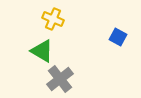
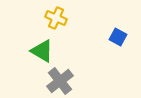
yellow cross: moved 3 px right, 1 px up
gray cross: moved 2 px down
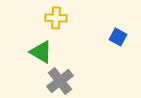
yellow cross: rotated 20 degrees counterclockwise
green triangle: moved 1 px left, 1 px down
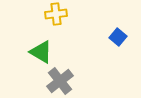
yellow cross: moved 4 px up; rotated 10 degrees counterclockwise
blue square: rotated 12 degrees clockwise
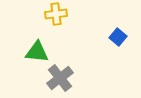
green triangle: moved 4 px left; rotated 25 degrees counterclockwise
gray cross: moved 3 px up
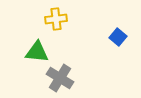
yellow cross: moved 5 px down
gray cross: rotated 20 degrees counterclockwise
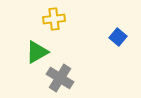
yellow cross: moved 2 px left
green triangle: rotated 35 degrees counterclockwise
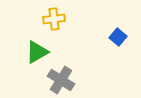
gray cross: moved 1 px right, 2 px down
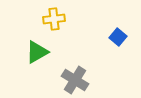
gray cross: moved 14 px right
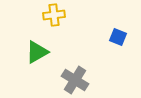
yellow cross: moved 4 px up
blue square: rotated 18 degrees counterclockwise
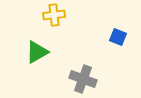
gray cross: moved 8 px right, 1 px up; rotated 12 degrees counterclockwise
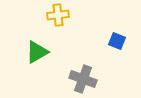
yellow cross: moved 4 px right
blue square: moved 1 px left, 4 px down
